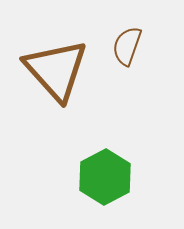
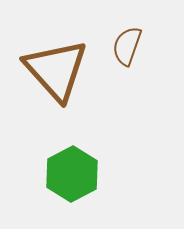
green hexagon: moved 33 px left, 3 px up
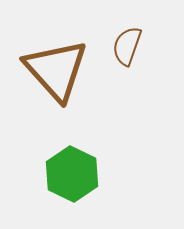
green hexagon: rotated 6 degrees counterclockwise
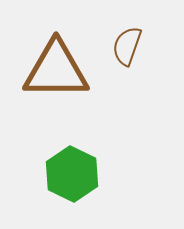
brown triangle: rotated 48 degrees counterclockwise
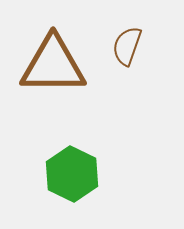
brown triangle: moved 3 px left, 5 px up
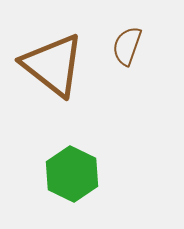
brown triangle: rotated 38 degrees clockwise
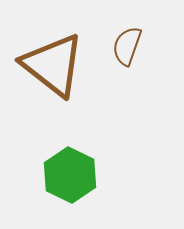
green hexagon: moved 2 px left, 1 px down
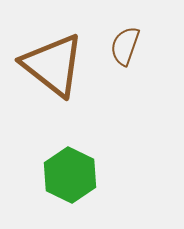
brown semicircle: moved 2 px left
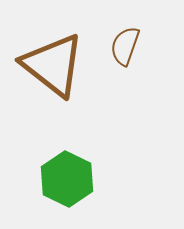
green hexagon: moved 3 px left, 4 px down
